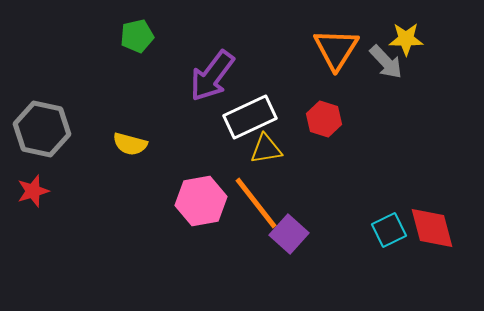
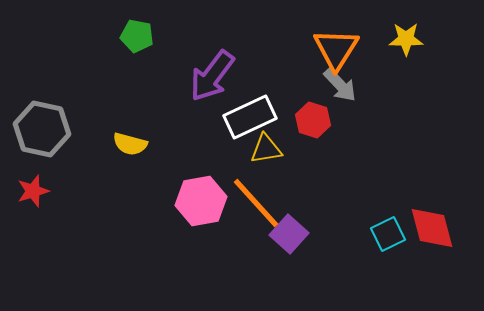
green pentagon: rotated 24 degrees clockwise
gray arrow: moved 46 px left, 23 px down
red hexagon: moved 11 px left, 1 px down
orange line: rotated 4 degrees counterclockwise
cyan square: moved 1 px left, 4 px down
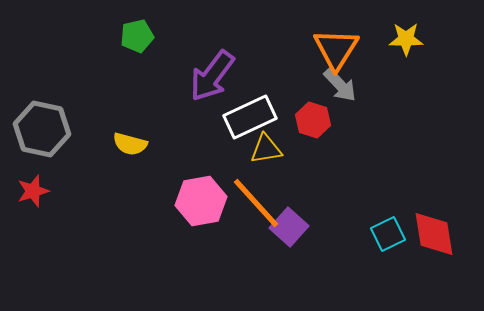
green pentagon: rotated 24 degrees counterclockwise
red diamond: moved 2 px right, 6 px down; rotated 6 degrees clockwise
purple square: moved 7 px up
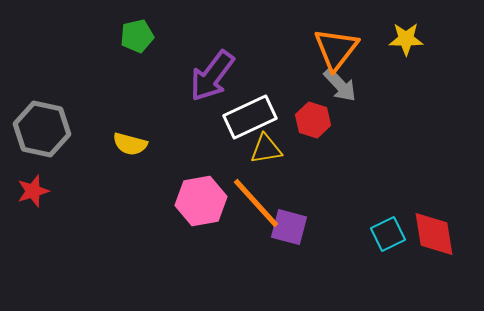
orange triangle: rotated 6 degrees clockwise
purple square: rotated 27 degrees counterclockwise
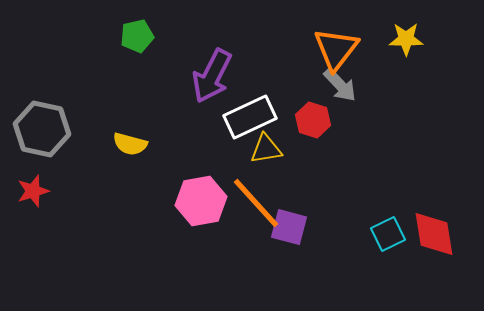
purple arrow: rotated 10 degrees counterclockwise
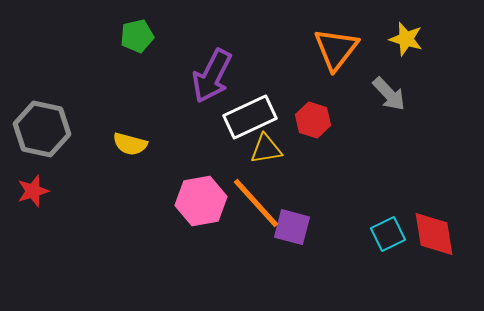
yellow star: rotated 16 degrees clockwise
gray arrow: moved 49 px right, 9 px down
purple square: moved 3 px right
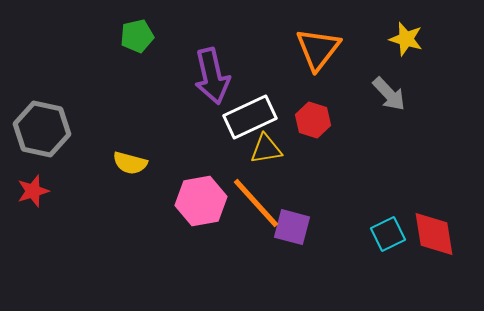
orange triangle: moved 18 px left
purple arrow: rotated 40 degrees counterclockwise
yellow semicircle: moved 19 px down
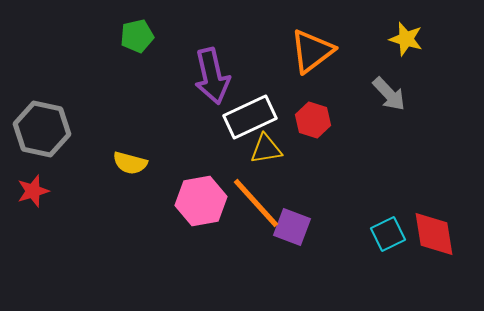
orange triangle: moved 6 px left, 2 px down; rotated 15 degrees clockwise
purple square: rotated 6 degrees clockwise
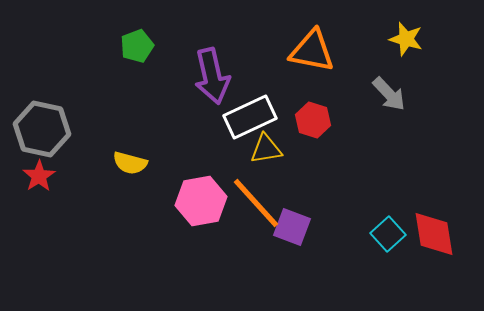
green pentagon: moved 10 px down; rotated 8 degrees counterclockwise
orange triangle: rotated 48 degrees clockwise
red star: moved 6 px right, 15 px up; rotated 16 degrees counterclockwise
cyan square: rotated 16 degrees counterclockwise
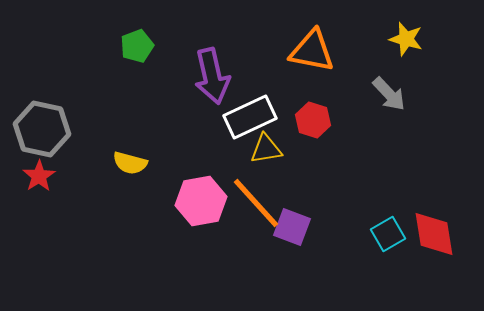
cyan square: rotated 12 degrees clockwise
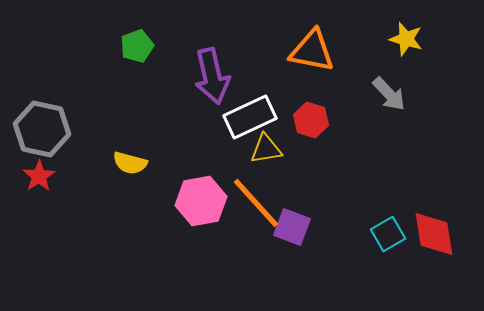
red hexagon: moved 2 px left
